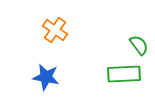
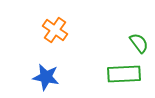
green semicircle: moved 2 px up
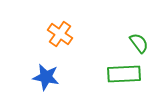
orange cross: moved 5 px right, 4 px down
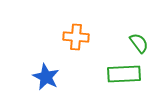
orange cross: moved 16 px right, 3 px down; rotated 30 degrees counterclockwise
blue star: rotated 16 degrees clockwise
